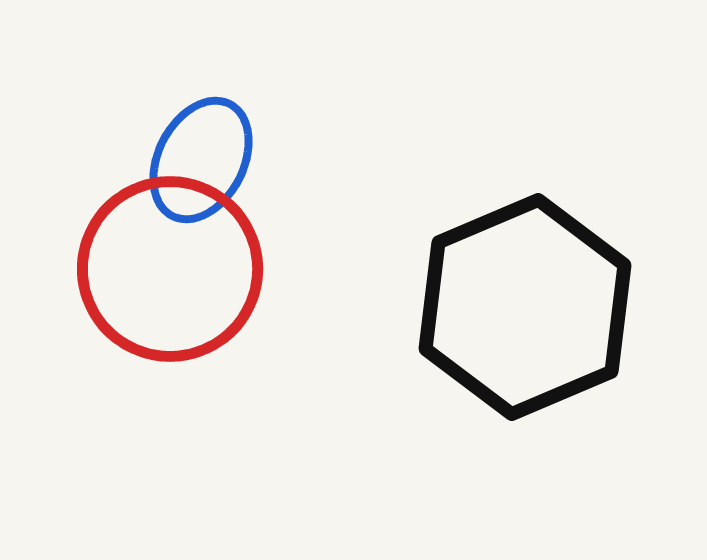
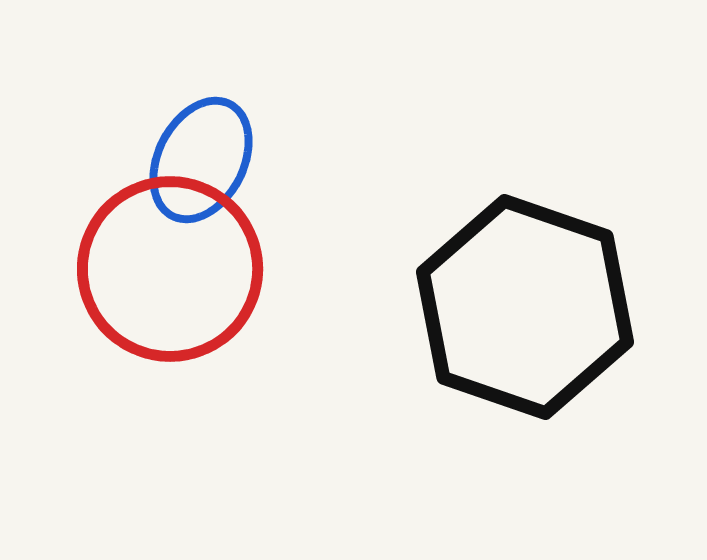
black hexagon: rotated 18 degrees counterclockwise
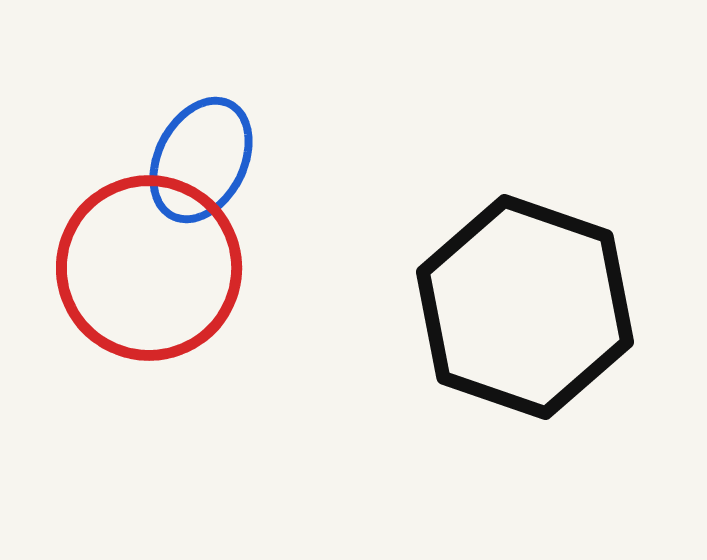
red circle: moved 21 px left, 1 px up
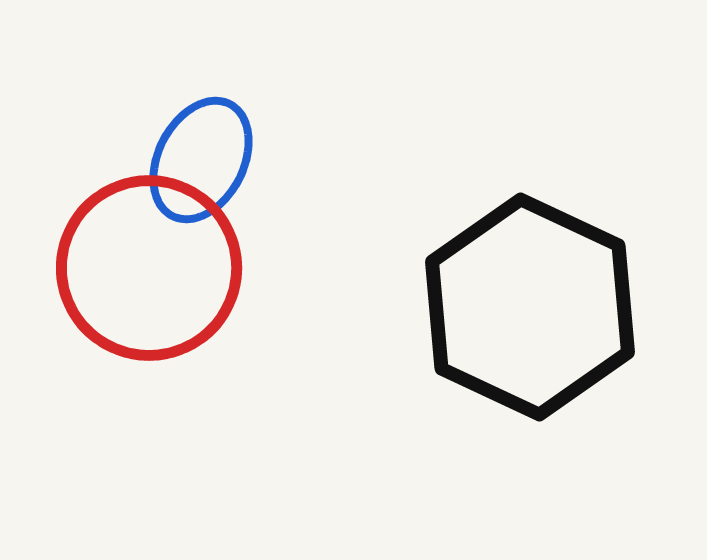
black hexagon: moved 5 px right; rotated 6 degrees clockwise
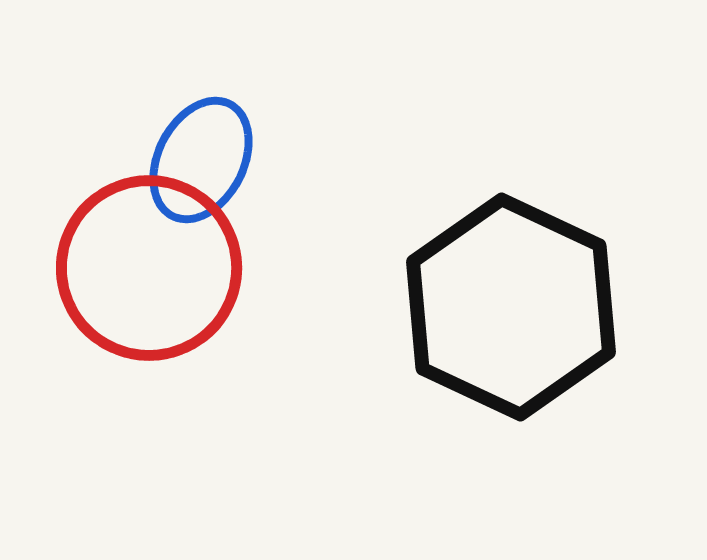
black hexagon: moved 19 px left
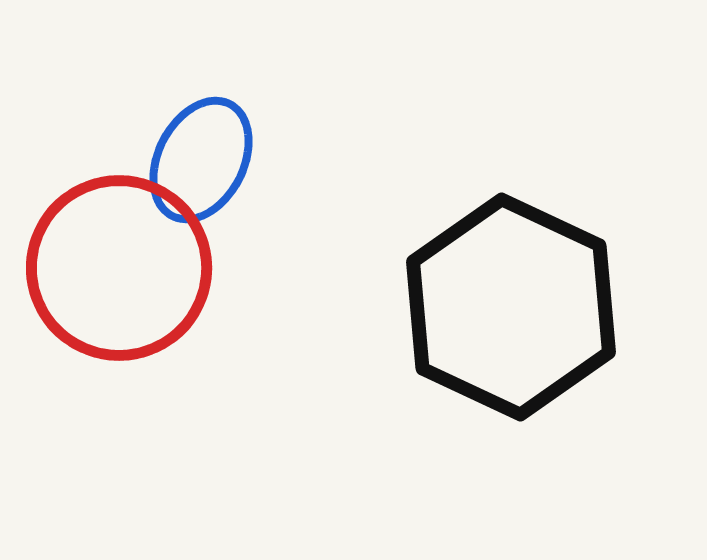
red circle: moved 30 px left
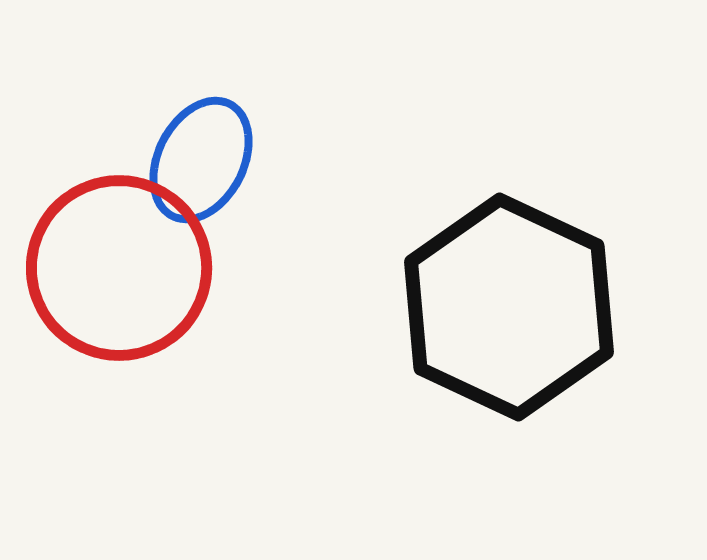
black hexagon: moved 2 px left
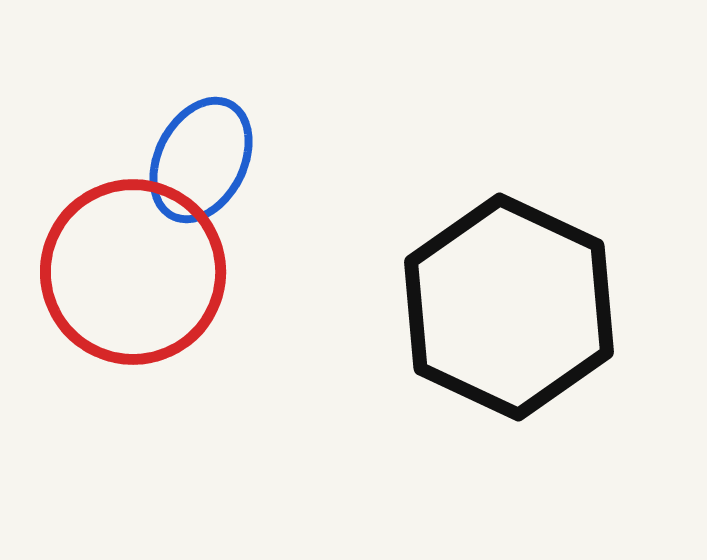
red circle: moved 14 px right, 4 px down
